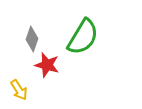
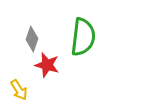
green semicircle: rotated 24 degrees counterclockwise
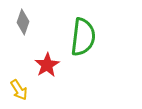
gray diamond: moved 9 px left, 17 px up
red star: rotated 25 degrees clockwise
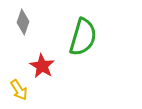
green semicircle: rotated 9 degrees clockwise
red star: moved 5 px left, 1 px down; rotated 10 degrees counterclockwise
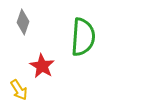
green semicircle: rotated 12 degrees counterclockwise
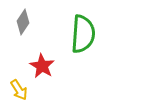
gray diamond: rotated 15 degrees clockwise
green semicircle: moved 3 px up
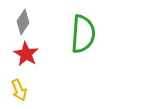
red star: moved 16 px left, 12 px up
yellow arrow: rotated 10 degrees clockwise
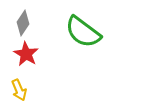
gray diamond: moved 1 px down
green semicircle: moved 2 px up; rotated 123 degrees clockwise
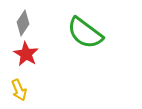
green semicircle: moved 2 px right, 1 px down
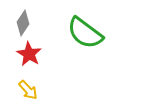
red star: moved 3 px right
yellow arrow: moved 9 px right; rotated 20 degrees counterclockwise
